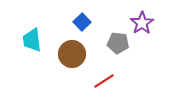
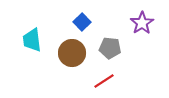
gray pentagon: moved 8 px left, 5 px down
brown circle: moved 1 px up
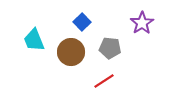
cyan trapezoid: moved 2 px right; rotated 15 degrees counterclockwise
brown circle: moved 1 px left, 1 px up
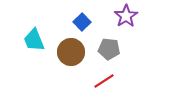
purple star: moved 16 px left, 7 px up
gray pentagon: moved 1 px left, 1 px down
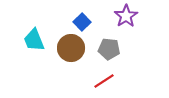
brown circle: moved 4 px up
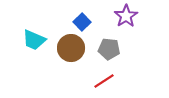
cyan trapezoid: rotated 45 degrees counterclockwise
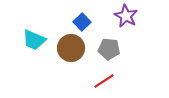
purple star: rotated 10 degrees counterclockwise
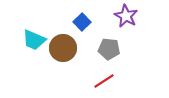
brown circle: moved 8 px left
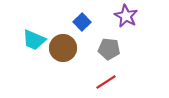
red line: moved 2 px right, 1 px down
